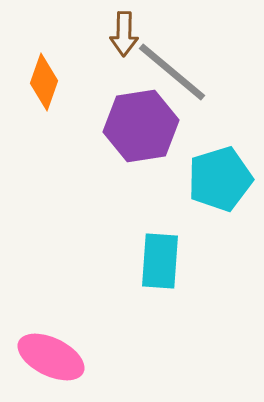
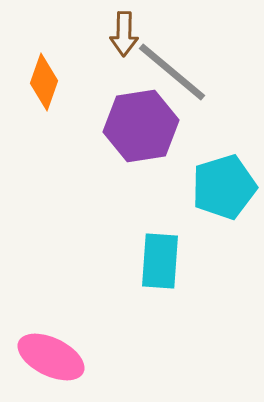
cyan pentagon: moved 4 px right, 8 px down
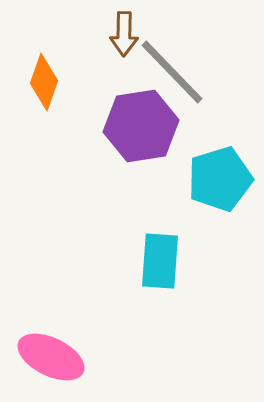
gray line: rotated 6 degrees clockwise
cyan pentagon: moved 4 px left, 8 px up
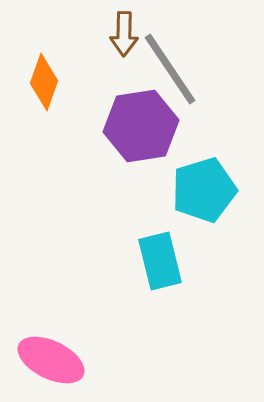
gray line: moved 2 px left, 3 px up; rotated 10 degrees clockwise
cyan pentagon: moved 16 px left, 11 px down
cyan rectangle: rotated 18 degrees counterclockwise
pink ellipse: moved 3 px down
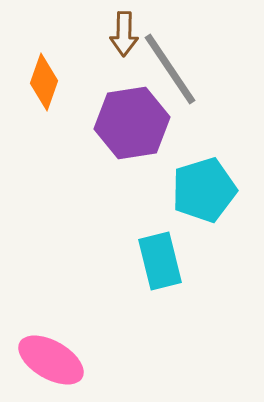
purple hexagon: moved 9 px left, 3 px up
pink ellipse: rotated 4 degrees clockwise
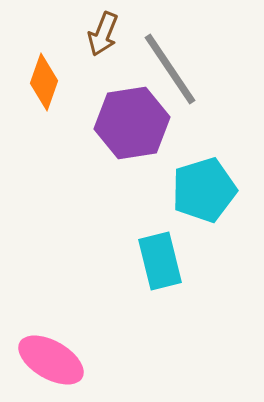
brown arrow: moved 21 px left; rotated 21 degrees clockwise
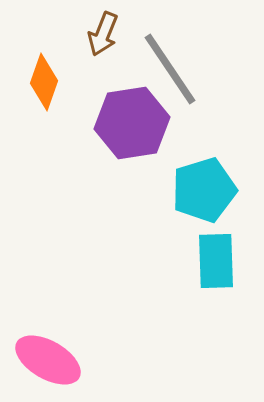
cyan rectangle: moved 56 px right; rotated 12 degrees clockwise
pink ellipse: moved 3 px left
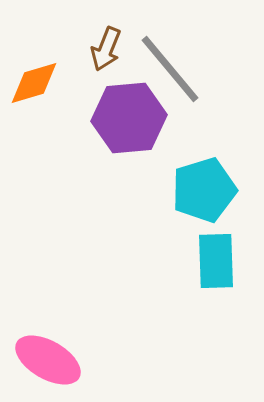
brown arrow: moved 3 px right, 15 px down
gray line: rotated 6 degrees counterclockwise
orange diamond: moved 10 px left, 1 px down; rotated 54 degrees clockwise
purple hexagon: moved 3 px left, 5 px up; rotated 4 degrees clockwise
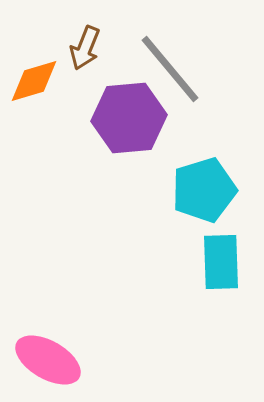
brown arrow: moved 21 px left, 1 px up
orange diamond: moved 2 px up
cyan rectangle: moved 5 px right, 1 px down
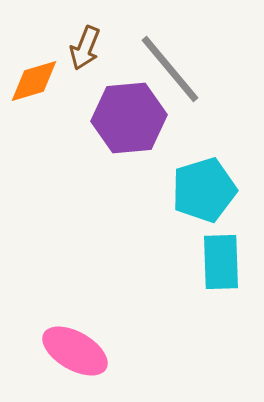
pink ellipse: moved 27 px right, 9 px up
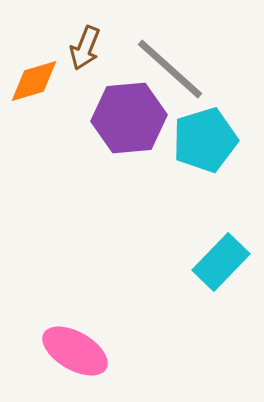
gray line: rotated 8 degrees counterclockwise
cyan pentagon: moved 1 px right, 50 px up
cyan rectangle: rotated 46 degrees clockwise
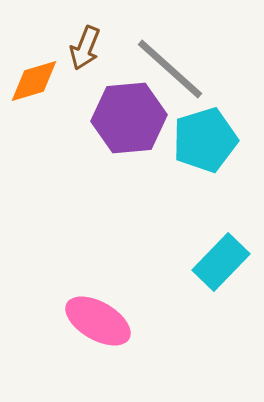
pink ellipse: moved 23 px right, 30 px up
